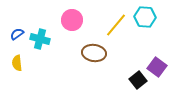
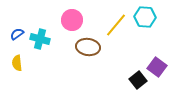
brown ellipse: moved 6 px left, 6 px up
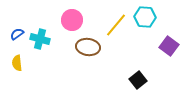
purple square: moved 12 px right, 21 px up
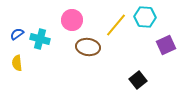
purple square: moved 3 px left, 1 px up; rotated 30 degrees clockwise
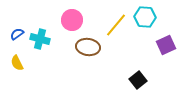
yellow semicircle: rotated 21 degrees counterclockwise
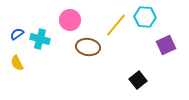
pink circle: moved 2 px left
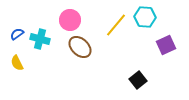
brown ellipse: moved 8 px left; rotated 35 degrees clockwise
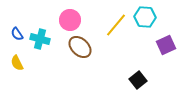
blue semicircle: rotated 88 degrees counterclockwise
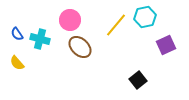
cyan hexagon: rotated 15 degrees counterclockwise
yellow semicircle: rotated 14 degrees counterclockwise
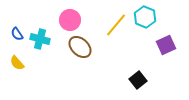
cyan hexagon: rotated 25 degrees counterclockwise
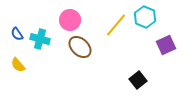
yellow semicircle: moved 1 px right, 2 px down
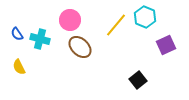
yellow semicircle: moved 1 px right, 2 px down; rotated 14 degrees clockwise
